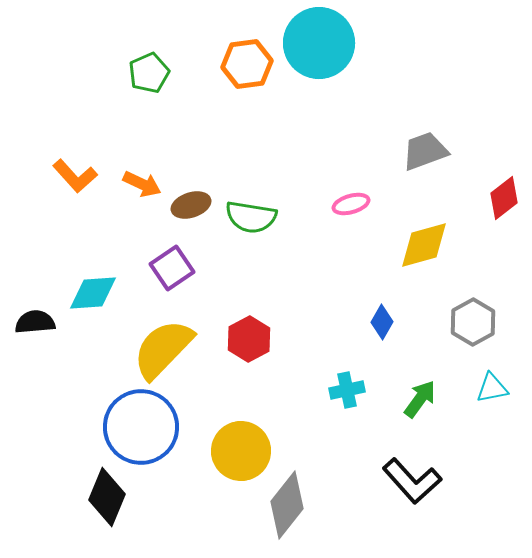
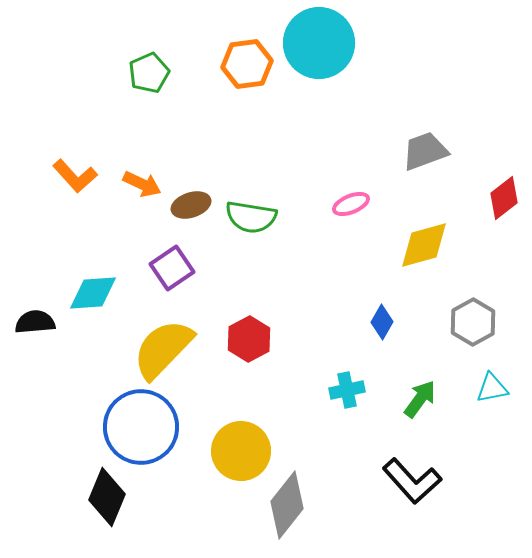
pink ellipse: rotated 6 degrees counterclockwise
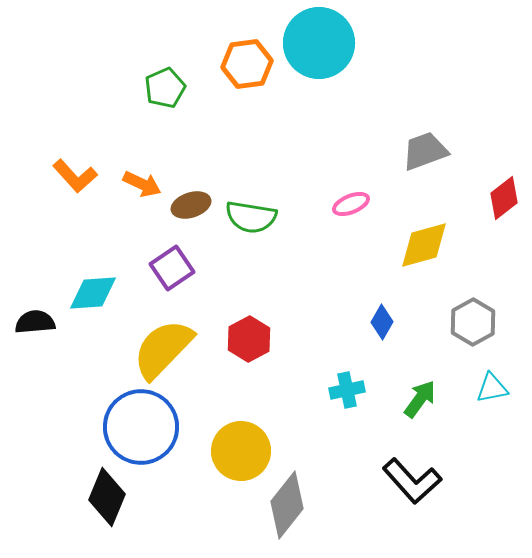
green pentagon: moved 16 px right, 15 px down
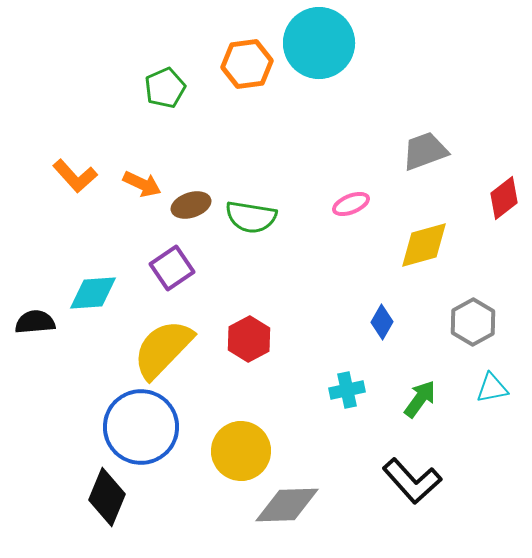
gray diamond: rotated 50 degrees clockwise
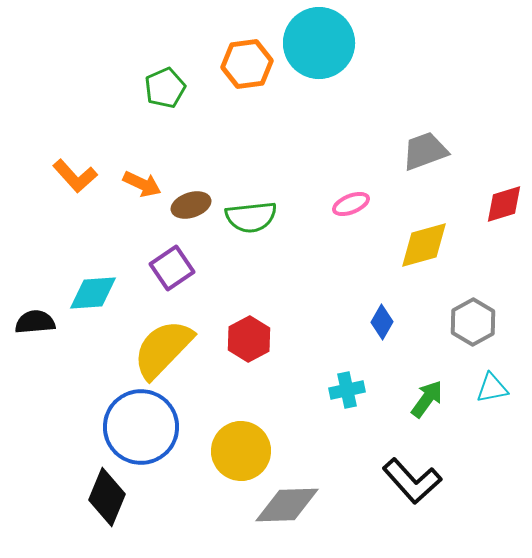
red diamond: moved 6 px down; rotated 21 degrees clockwise
green semicircle: rotated 15 degrees counterclockwise
green arrow: moved 7 px right
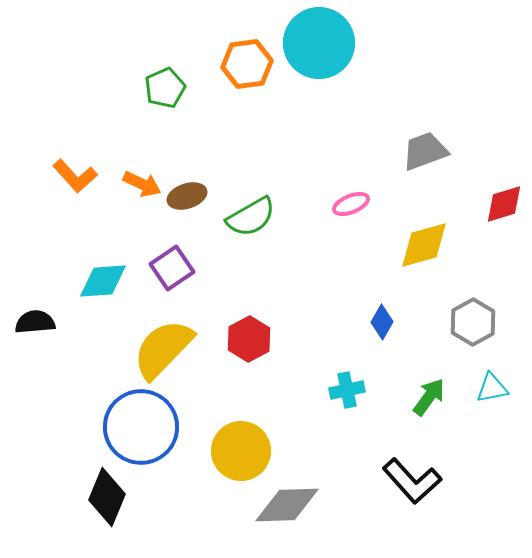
brown ellipse: moved 4 px left, 9 px up
green semicircle: rotated 24 degrees counterclockwise
cyan diamond: moved 10 px right, 12 px up
green arrow: moved 2 px right, 2 px up
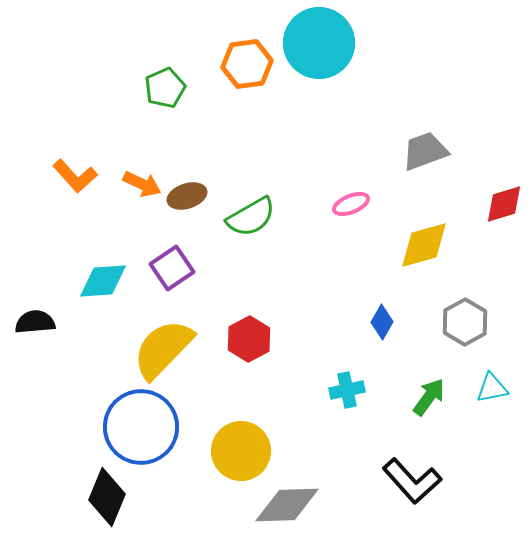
gray hexagon: moved 8 px left
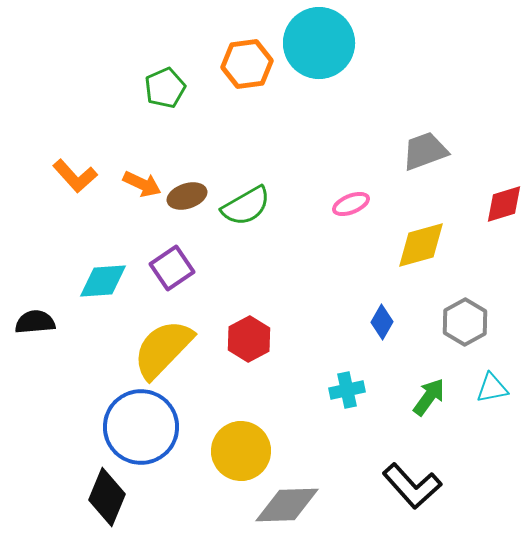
green semicircle: moved 5 px left, 11 px up
yellow diamond: moved 3 px left
black L-shape: moved 5 px down
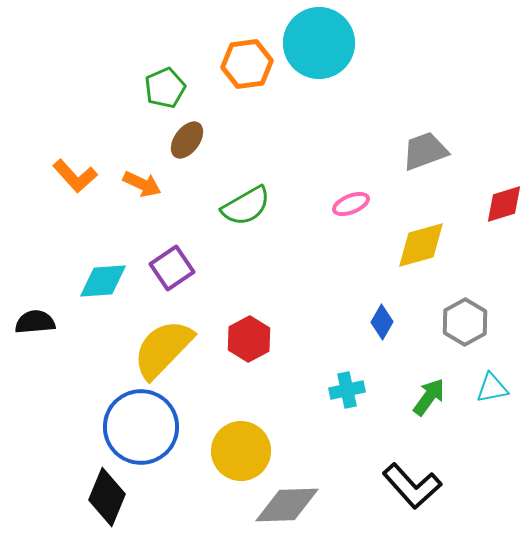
brown ellipse: moved 56 px up; rotated 36 degrees counterclockwise
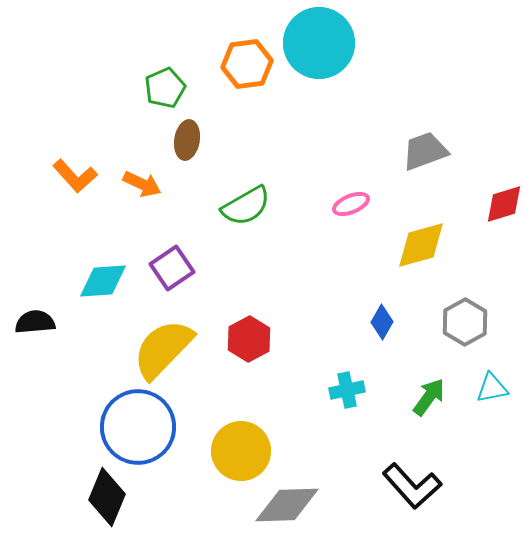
brown ellipse: rotated 27 degrees counterclockwise
blue circle: moved 3 px left
